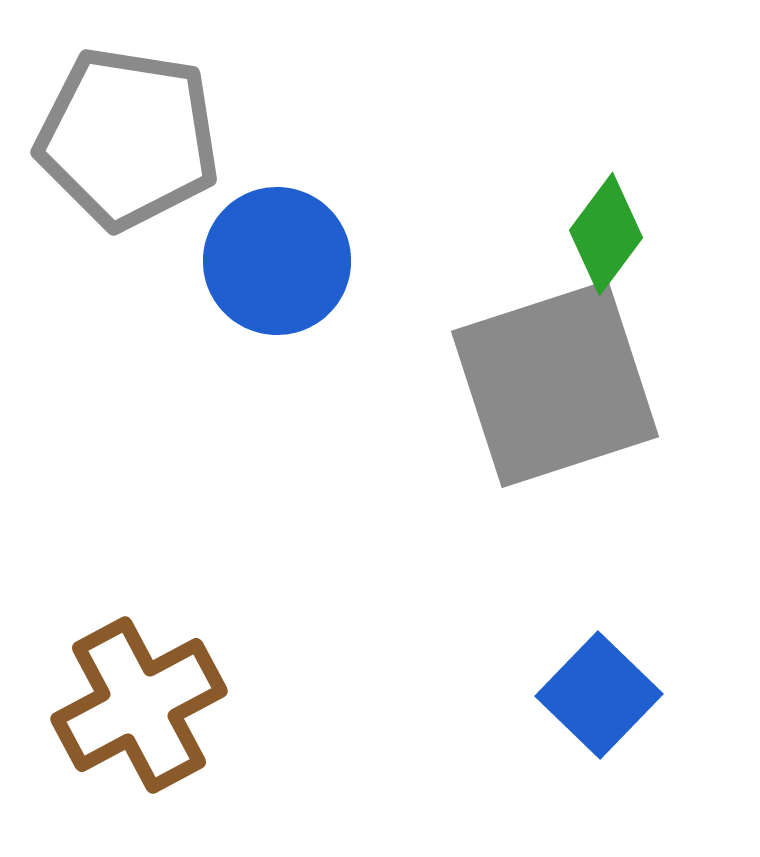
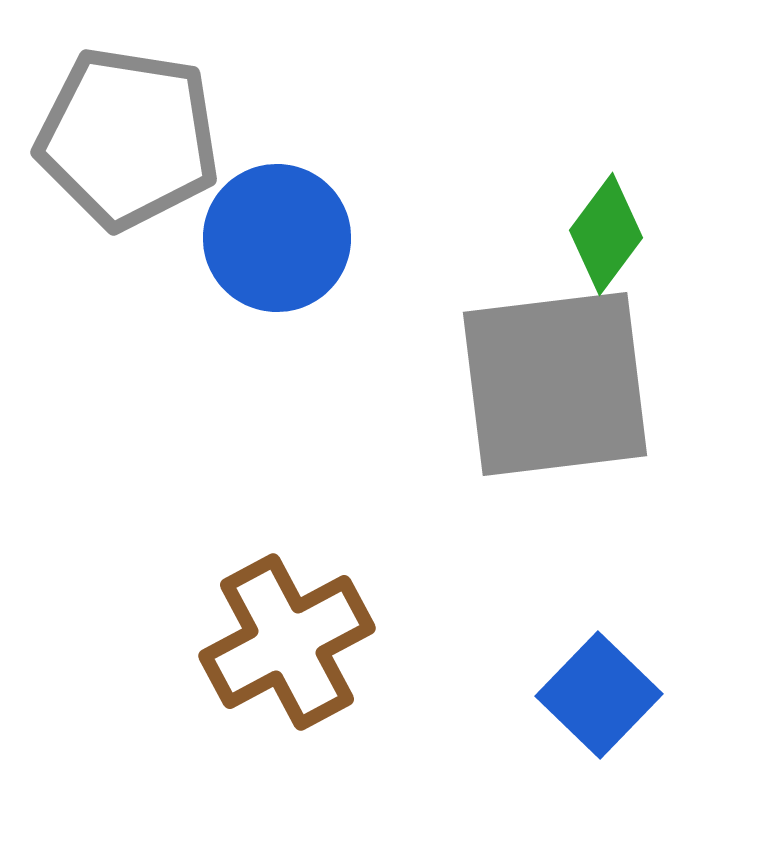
blue circle: moved 23 px up
gray square: rotated 11 degrees clockwise
brown cross: moved 148 px right, 63 px up
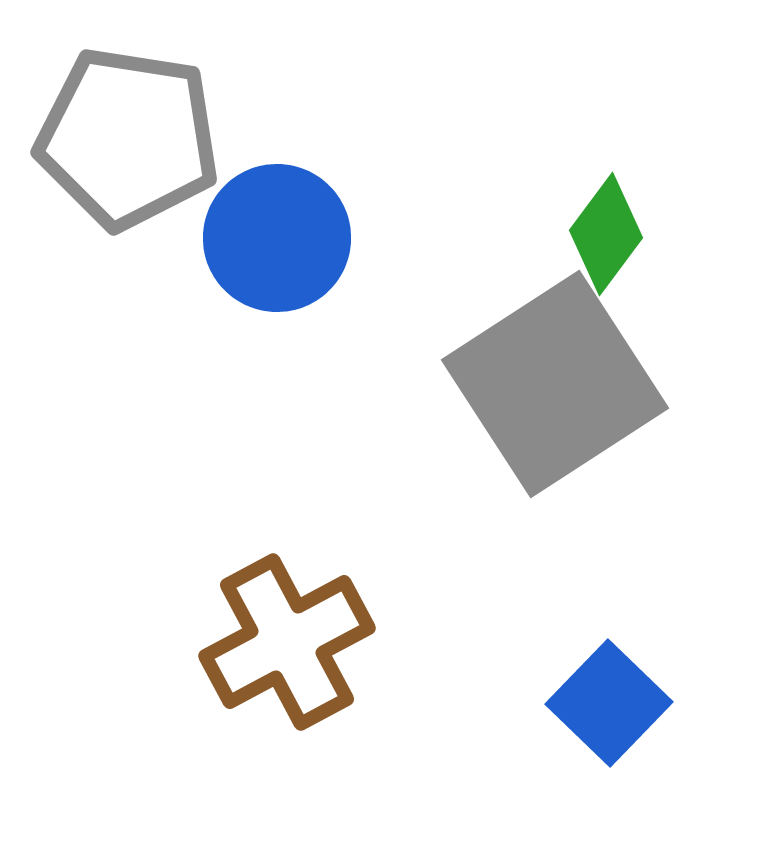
gray square: rotated 26 degrees counterclockwise
blue square: moved 10 px right, 8 px down
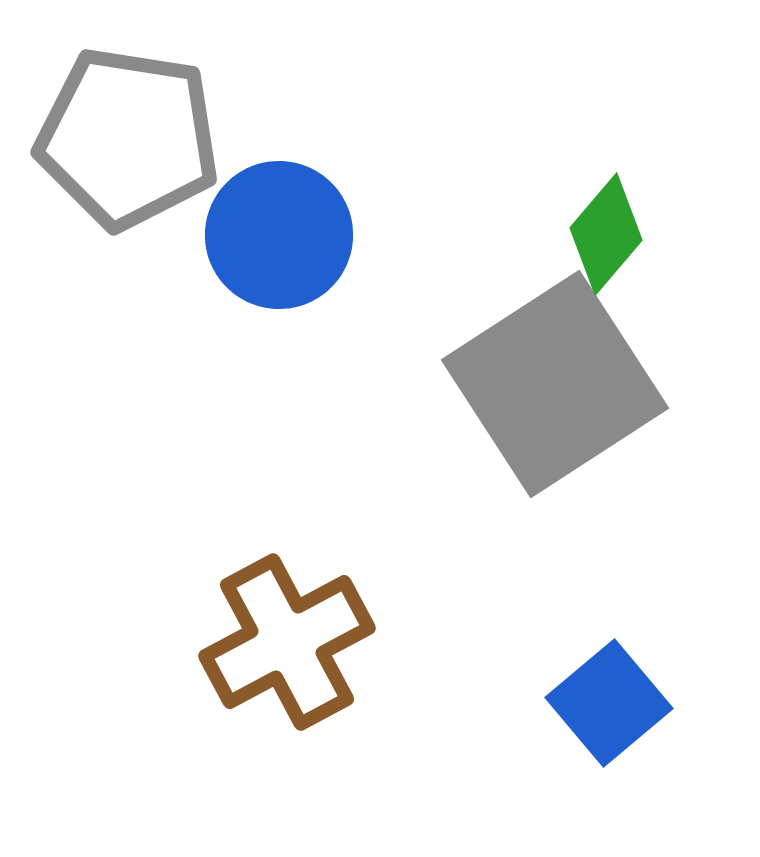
green diamond: rotated 4 degrees clockwise
blue circle: moved 2 px right, 3 px up
blue square: rotated 6 degrees clockwise
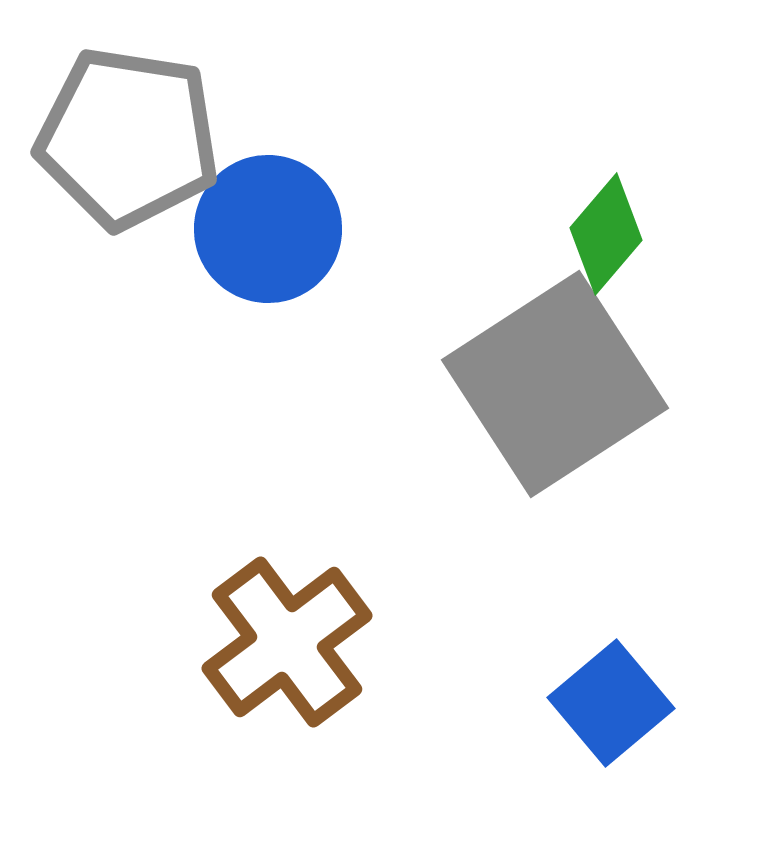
blue circle: moved 11 px left, 6 px up
brown cross: rotated 9 degrees counterclockwise
blue square: moved 2 px right
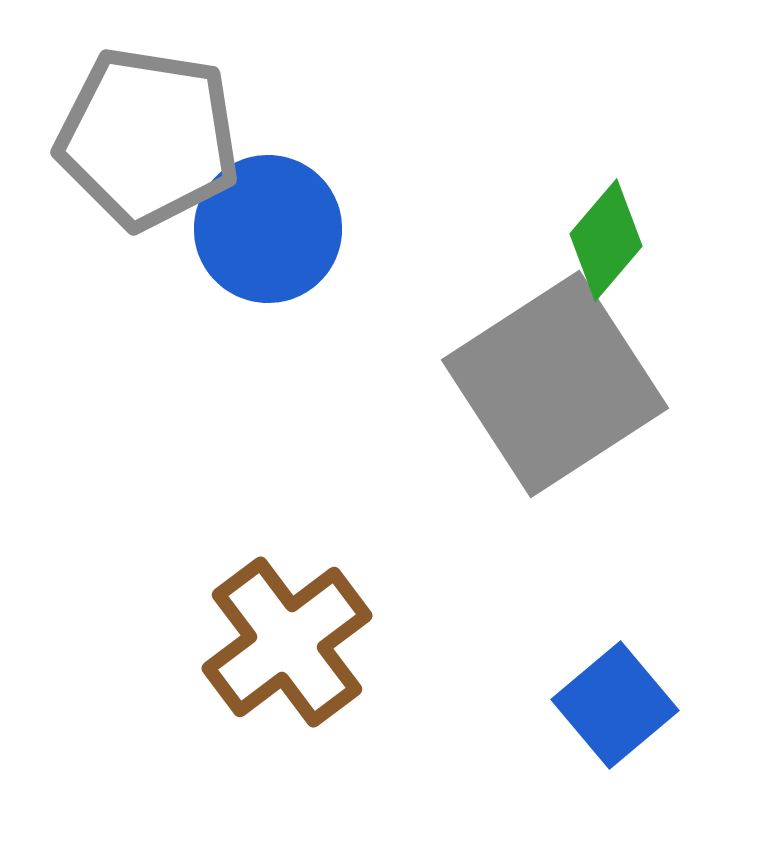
gray pentagon: moved 20 px right
green diamond: moved 6 px down
blue square: moved 4 px right, 2 px down
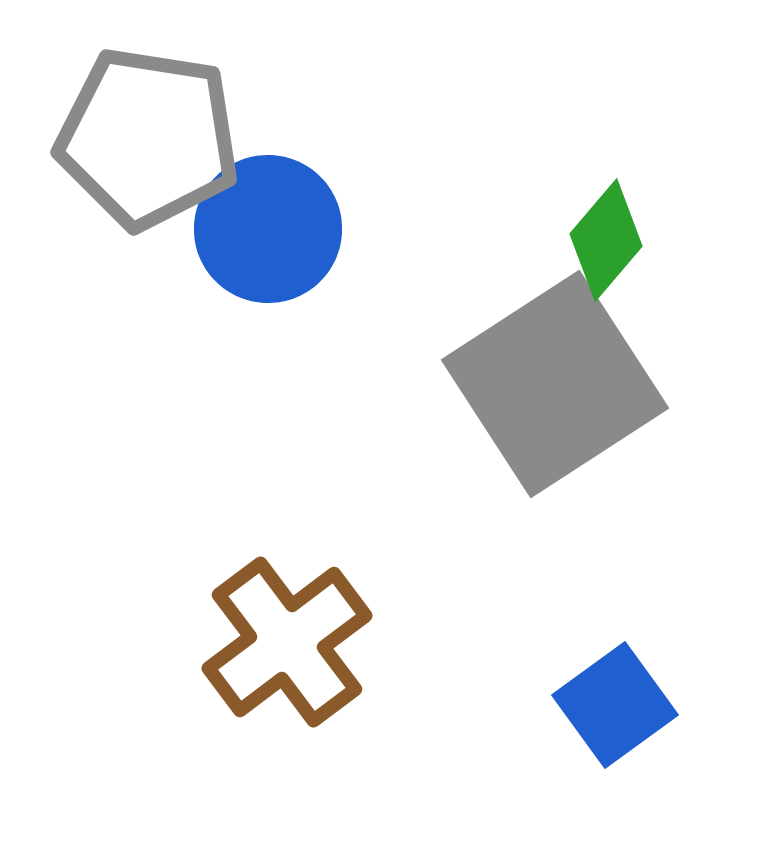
blue square: rotated 4 degrees clockwise
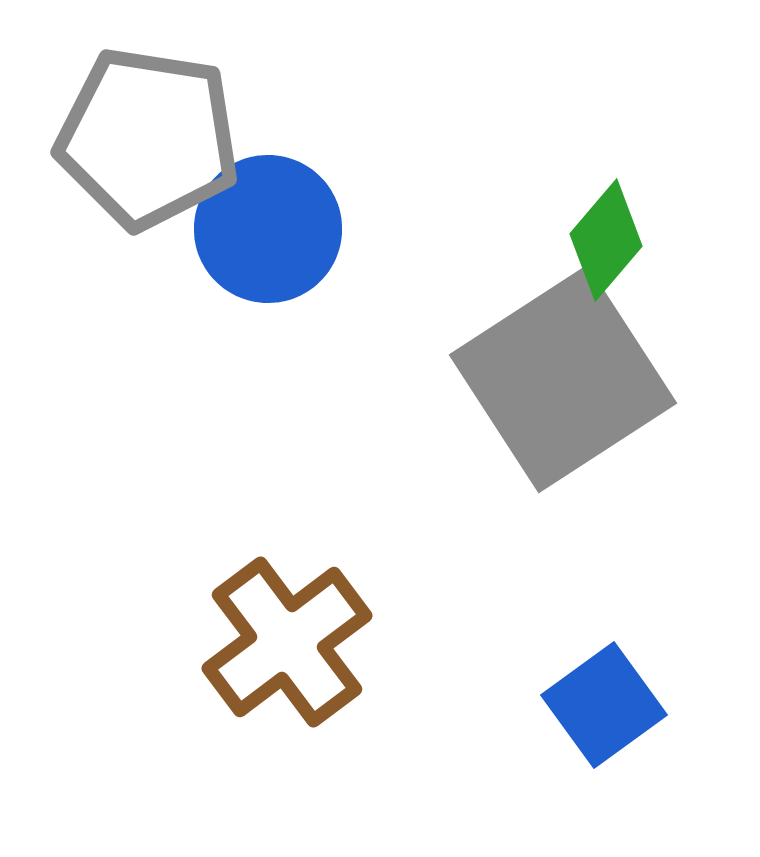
gray square: moved 8 px right, 5 px up
blue square: moved 11 px left
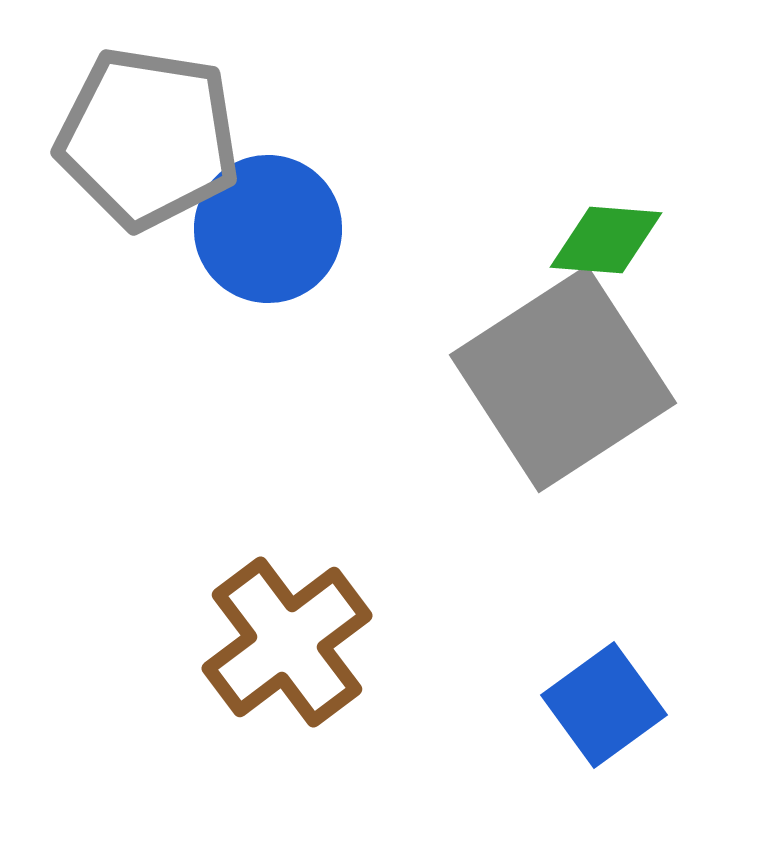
green diamond: rotated 54 degrees clockwise
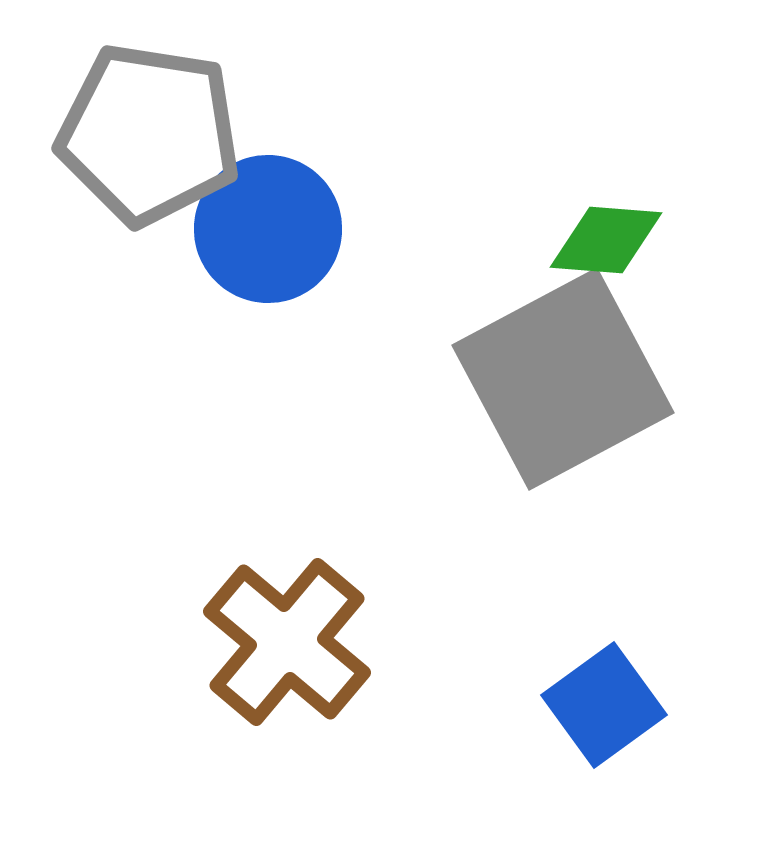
gray pentagon: moved 1 px right, 4 px up
gray square: rotated 5 degrees clockwise
brown cross: rotated 13 degrees counterclockwise
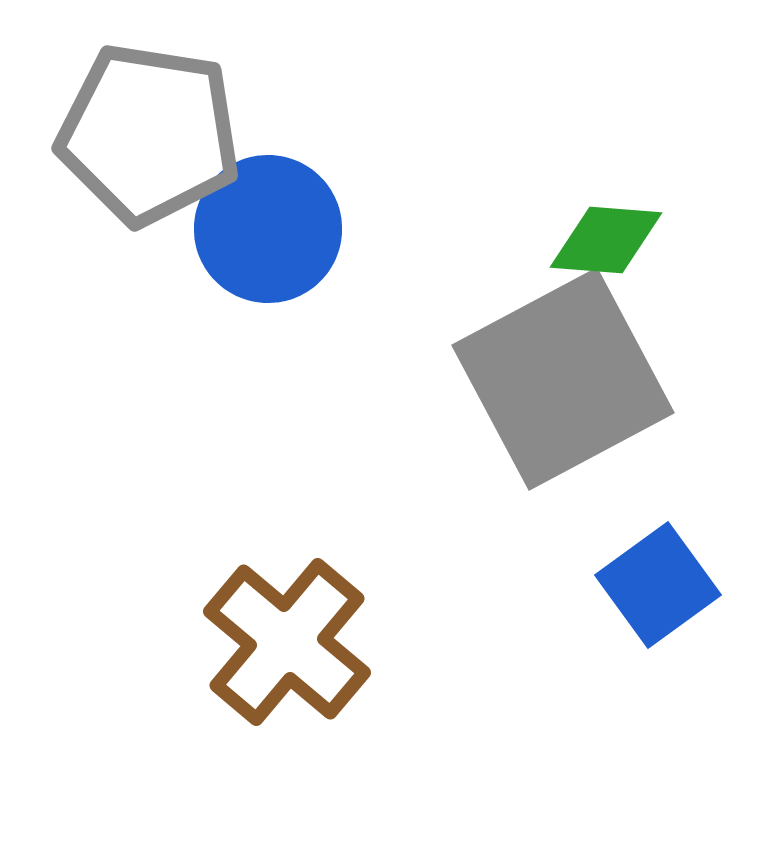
blue square: moved 54 px right, 120 px up
